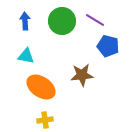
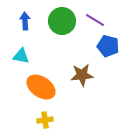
cyan triangle: moved 5 px left
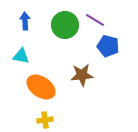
green circle: moved 3 px right, 4 px down
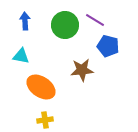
brown star: moved 5 px up
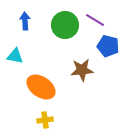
cyan triangle: moved 6 px left
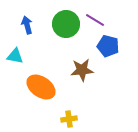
blue arrow: moved 2 px right, 4 px down; rotated 12 degrees counterclockwise
green circle: moved 1 px right, 1 px up
yellow cross: moved 24 px right, 1 px up
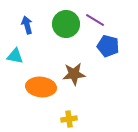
brown star: moved 8 px left, 4 px down
orange ellipse: rotated 28 degrees counterclockwise
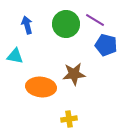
blue pentagon: moved 2 px left, 1 px up
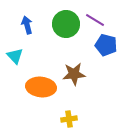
cyan triangle: rotated 36 degrees clockwise
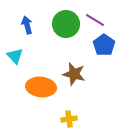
blue pentagon: moved 2 px left; rotated 20 degrees clockwise
brown star: rotated 20 degrees clockwise
